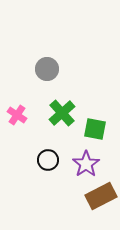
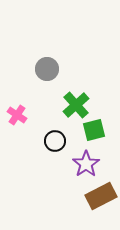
green cross: moved 14 px right, 8 px up
green square: moved 1 px left, 1 px down; rotated 25 degrees counterclockwise
black circle: moved 7 px right, 19 px up
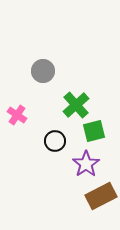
gray circle: moved 4 px left, 2 px down
green square: moved 1 px down
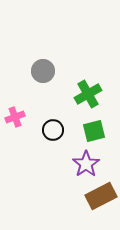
green cross: moved 12 px right, 11 px up; rotated 12 degrees clockwise
pink cross: moved 2 px left, 2 px down; rotated 36 degrees clockwise
black circle: moved 2 px left, 11 px up
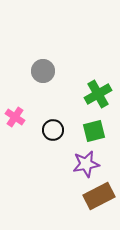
green cross: moved 10 px right
pink cross: rotated 36 degrees counterclockwise
purple star: rotated 24 degrees clockwise
brown rectangle: moved 2 px left
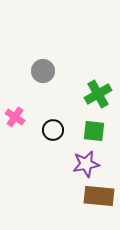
green square: rotated 20 degrees clockwise
brown rectangle: rotated 32 degrees clockwise
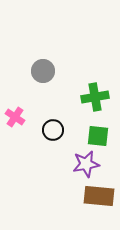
green cross: moved 3 px left, 3 px down; rotated 20 degrees clockwise
green square: moved 4 px right, 5 px down
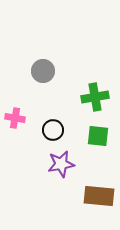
pink cross: moved 1 px down; rotated 24 degrees counterclockwise
purple star: moved 25 px left
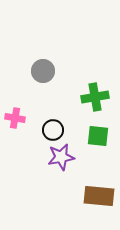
purple star: moved 7 px up
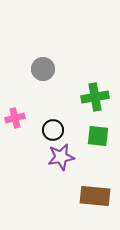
gray circle: moved 2 px up
pink cross: rotated 24 degrees counterclockwise
brown rectangle: moved 4 px left
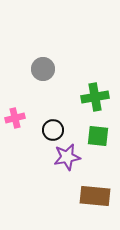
purple star: moved 6 px right
